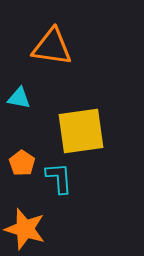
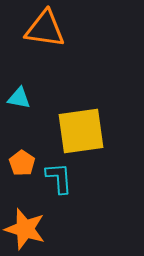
orange triangle: moved 7 px left, 18 px up
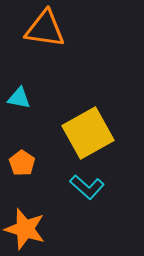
yellow square: moved 7 px right, 2 px down; rotated 21 degrees counterclockwise
cyan L-shape: moved 28 px right, 9 px down; rotated 136 degrees clockwise
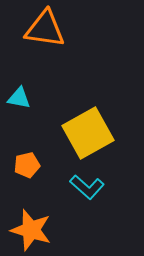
orange pentagon: moved 5 px right, 2 px down; rotated 25 degrees clockwise
orange star: moved 6 px right, 1 px down
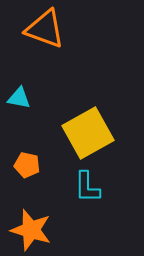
orange triangle: rotated 12 degrees clockwise
orange pentagon: rotated 25 degrees clockwise
cyan L-shape: rotated 48 degrees clockwise
